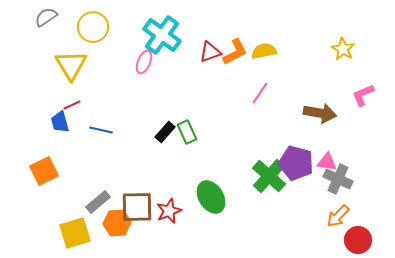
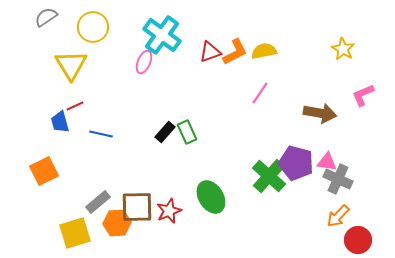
red line: moved 3 px right, 1 px down
blue line: moved 4 px down
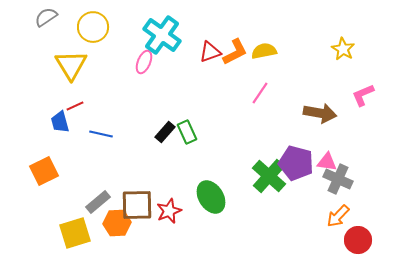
brown square: moved 2 px up
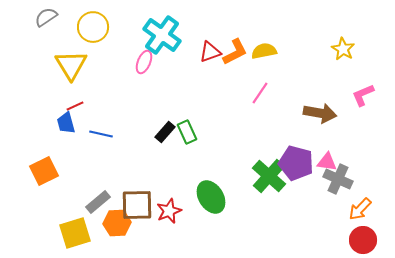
blue trapezoid: moved 6 px right, 1 px down
orange arrow: moved 22 px right, 7 px up
red circle: moved 5 px right
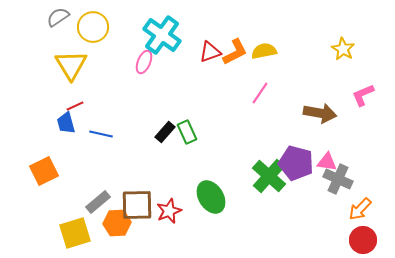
gray semicircle: moved 12 px right
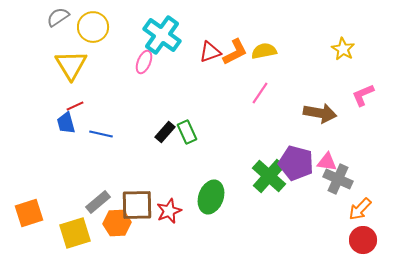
orange square: moved 15 px left, 42 px down; rotated 8 degrees clockwise
green ellipse: rotated 52 degrees clockwise
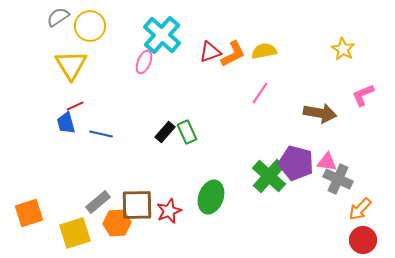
yellow circle: moved 3 px left, 1 px up
cyan cross: rotated 6 degrees clockwise
orange L-shape: moved 2 px left, 2 px down
